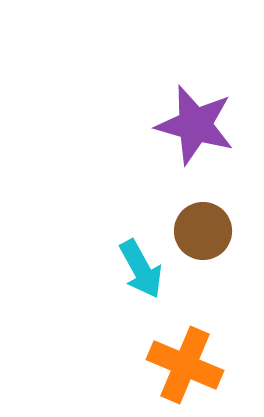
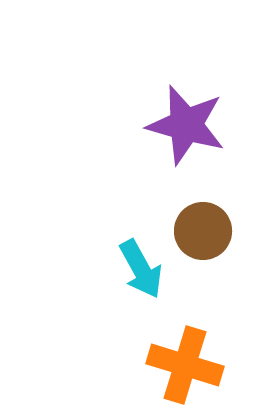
purple star: moved 9 px left
orange cross: rotated 6 degrees counterclockwise
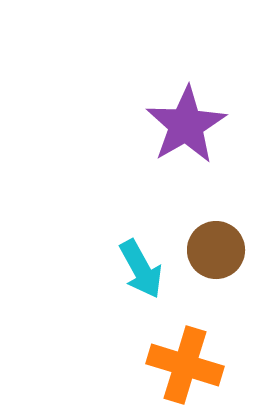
purple star: rotated 26 degrees clockwise
brown circle: moved 13 px right, 19 px down
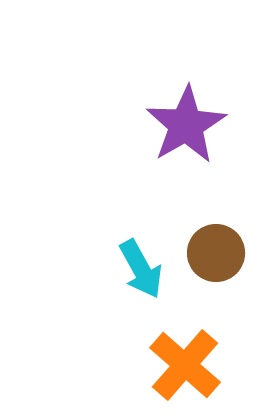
brown circle: moved 3 px down
orange cross: rotated 24 degrees clockwise
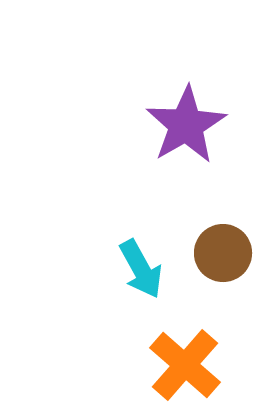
brown circle: moved 7 px right
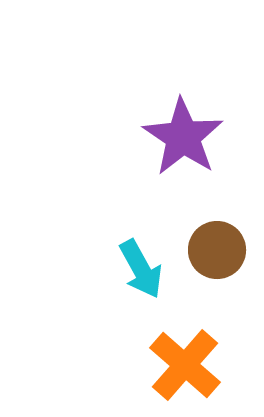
purple star: moved 3 px left, 12 px down; rotated 8 degrees counterclockwise
brown circle: moved 6 px left, 3 px up
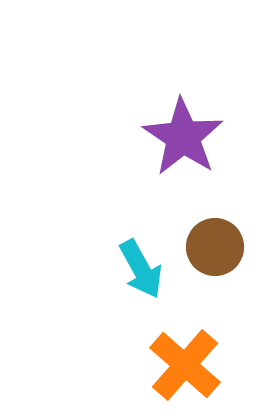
brown circle: moved 2 px left, 3 px up
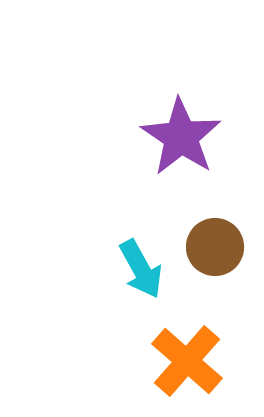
purple star: moved 2 px left
orange cross: moved 2 px right, 4 px up
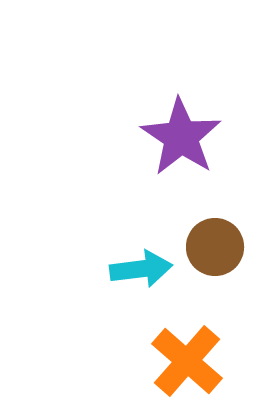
cyan arrow: rotated 68 degrees counterclockwise
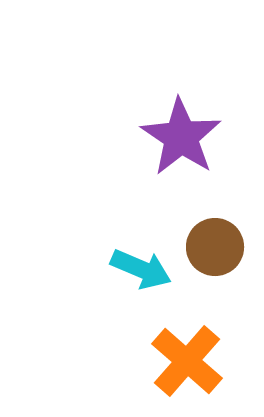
cyan arrow: rotated 30 degrees clockwise
